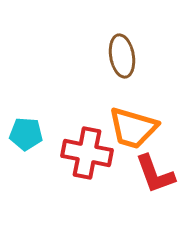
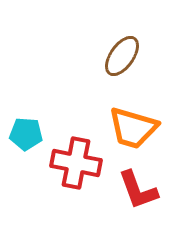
brown ellipse: rotated 45 degrees clockwise
red cross: moved 11 px left, 10 px down
red L-shape: moved 17 px left, 16 px down
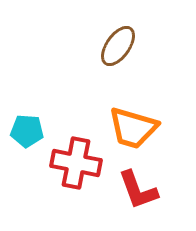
brown ellipse: moved 4 px left, 10 px up
cyan pentagon: moved 1 px right, 3 px up
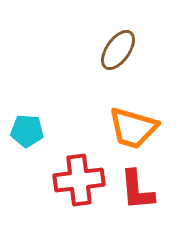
brown ellipse: moved 4 px down
red cross: moved 3 px right, 17 px down; rotated 18 degrees counterclockwise
red L-shape: moved 1 px left; rotated 15 degrees clockwise
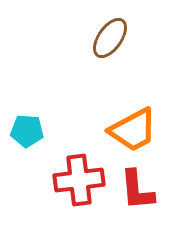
brown ellipse: moved 8 px left, 12 px up
orange trapezoid: moved 2 px down; rotated 44 degrees counterclockwise
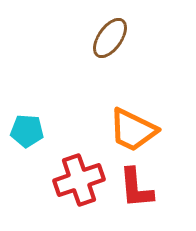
orange trapezoid: rotated 54 degrees clockwise
red cross: rotated 12 degrees counterclockwise
red L-shape: moved 1 px left, 2 px up
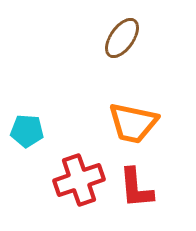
brown ellipse: moved 12 px right
orange trapezoid: moved 7 px up; rotated 14 degrees counterclockwise
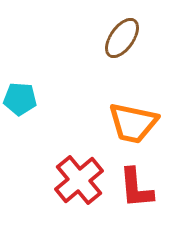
cyan pentagon: moved 7 px left, 32 px up
red cross: rotated 21 degrees counterclockwise
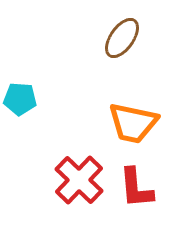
red cross: rotated 6 degrees counterclockwise
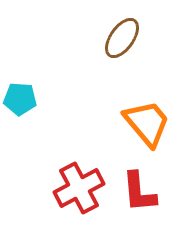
orange trapezoid: moved 14 px right; rotated 142 degrees counterclockwise
red cross: moved 8 px down; rotated 18 degrees clockwise
red L-shape: moved 3 px right, 4 px down
